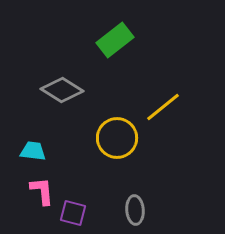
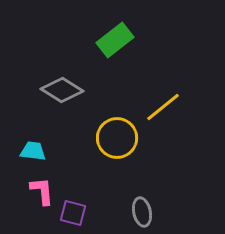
gray ellipse: moved 7 px right, 2 px down; rotated 8 degrees counterclockwise
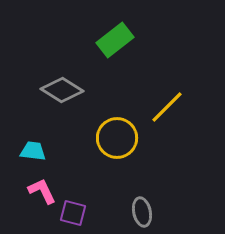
yellow line: moved 4 px right; rotated 6 degrees counterclockwise
pink L-shape: rotated 20 degrees counterclockwise
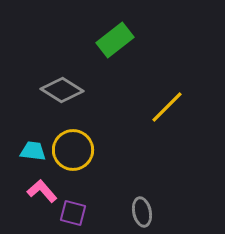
yellow circle: moved 44 px left, 12 px down
pink L-shape: rotated 16 degrees counterclockwise
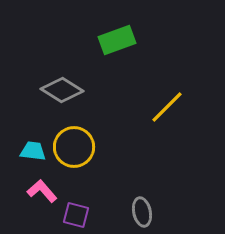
green rectangle: moved 2 px right; rotated 18 degrees clockwise
yellow circle: moved 1 px right, 3 px up
purple square: moved 3 px right, 2 px down
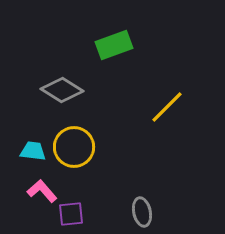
green rectangle: moved 3 px left, 5 px down
purple square: moved 5 px left, 1 px up; rotated 20 degrees counterclockwise
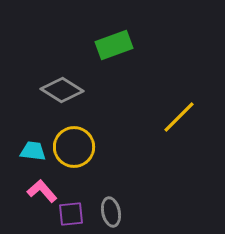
yellow line: moved 12 px right, 10 px down
gray ellipse: moved 31 px left
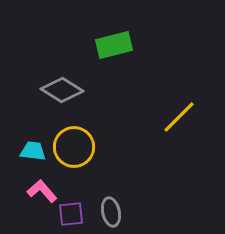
green rectangle: rotated 6 degrees clockwise
